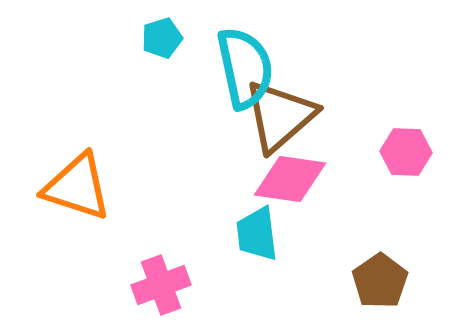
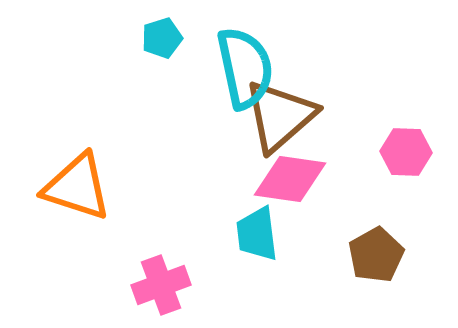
brown pentagon: moved 4 px left, 26 px up; rotated 6 degrees clockwise
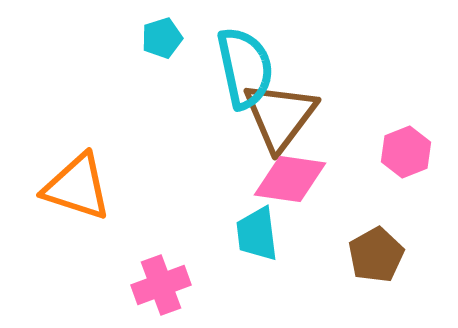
brown triangle: rotated 12 degrees counterclockwise
pink hexagon: rotated 24 degrees counterclockwise
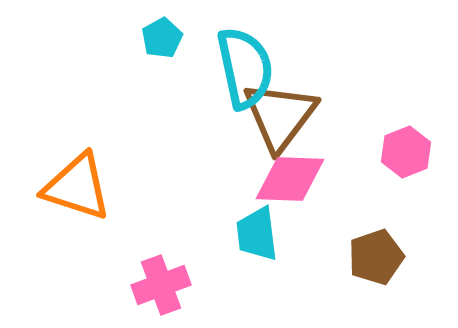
cyan pentagon: rotated 12 degrees counterclockwise
pink diamond: rotated 6 degrees counterclockwise
brown pentagon: moved 2 px down; rotated 10 degrees clockwise
